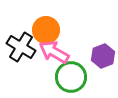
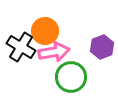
orange circle: moved 1 px left, 1 px down
pink arrow: rotated 140 degrees clockwise
purple hexagon: moved 1 px left, 9 px up
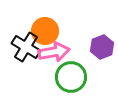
black cross: moved 5 px right
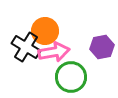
purple hexagon: rotated 10 degrees clockwise
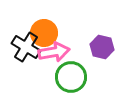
orange circle: moved 1 px left, 2 px down
purple hexagon: rotated 25 degrees clockwise
